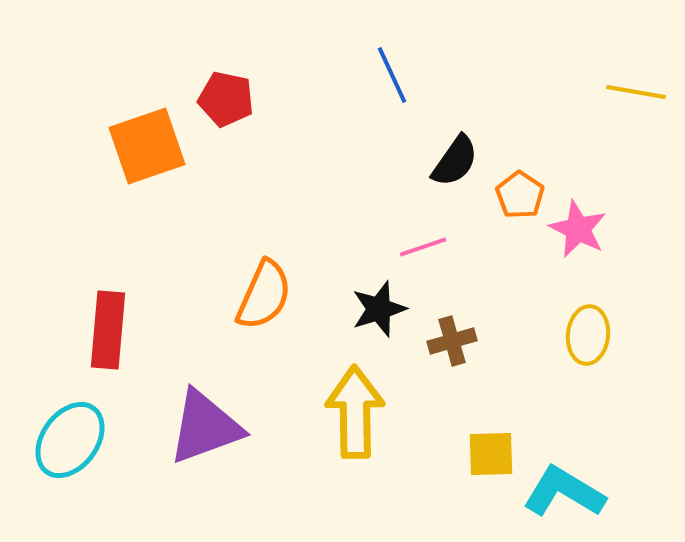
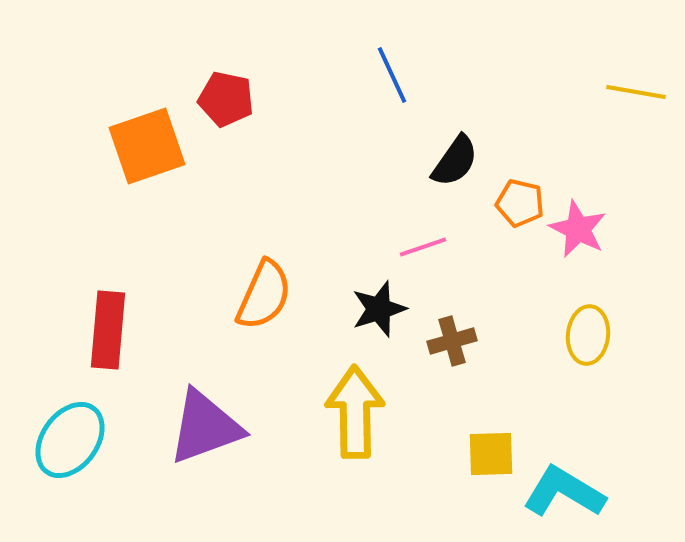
orange pentagon: moved 8 px down; rotated 21 degrees counterclockwise
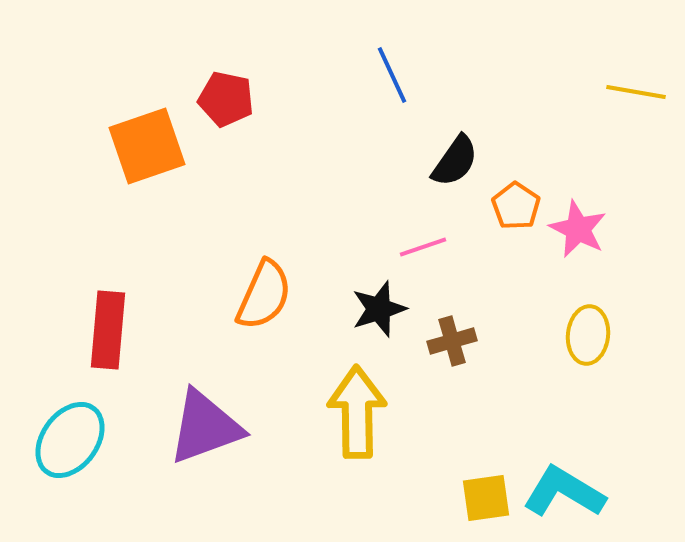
orange pentagon: moved 4 px left, 3 px down; rotated 21 degrees clockwise
yellow arrow: moved 2 px right
yellow square: moved 5 px left, 44 px down; rotated 6 degrees counterclockwise
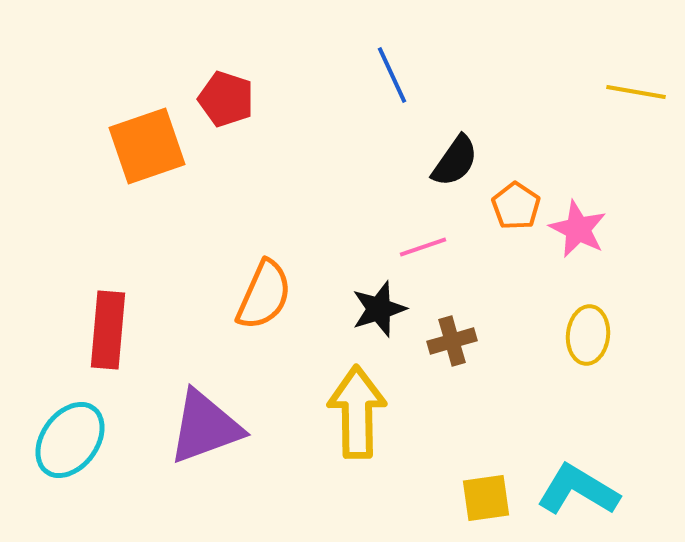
red pentagon: rotated 6 degrees clockwise
cyan L-shape: moved 14 px right, 2 px up
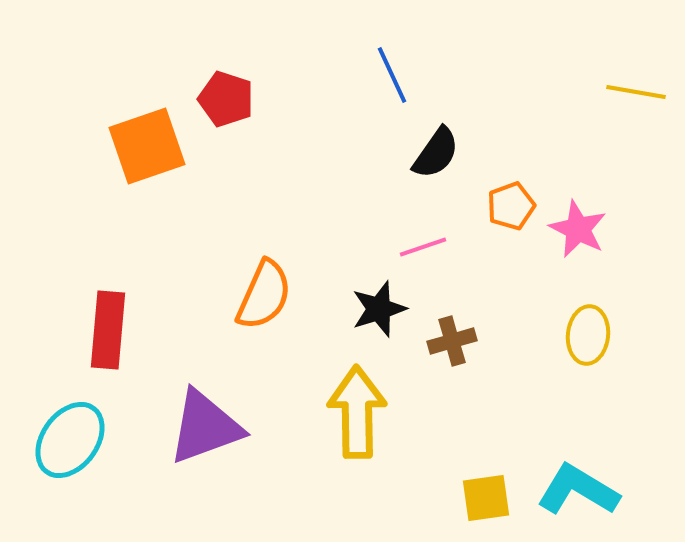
black semicircle: moved 19 px left, 8 px up
orange pentagon: moved 5 px left; rotated 18 degrees clockwise
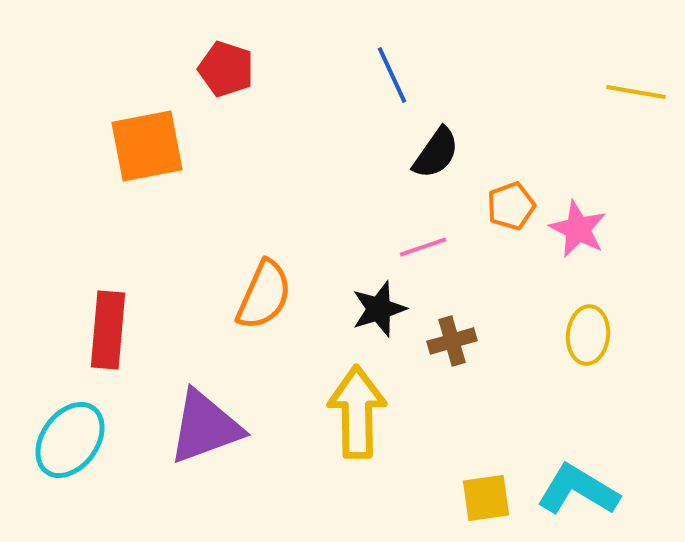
red pentagon: moved 30 px up
orange square: rotated 8 degrees clockwise
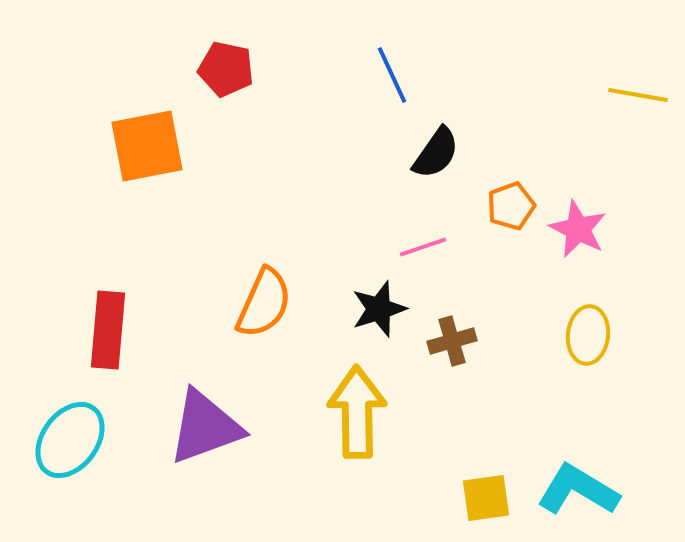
red pentagon: rotated 6 degrees counterclockwise
yellow line: moved 2 px right, 3 px down
orange semicircle: moved 8 px down
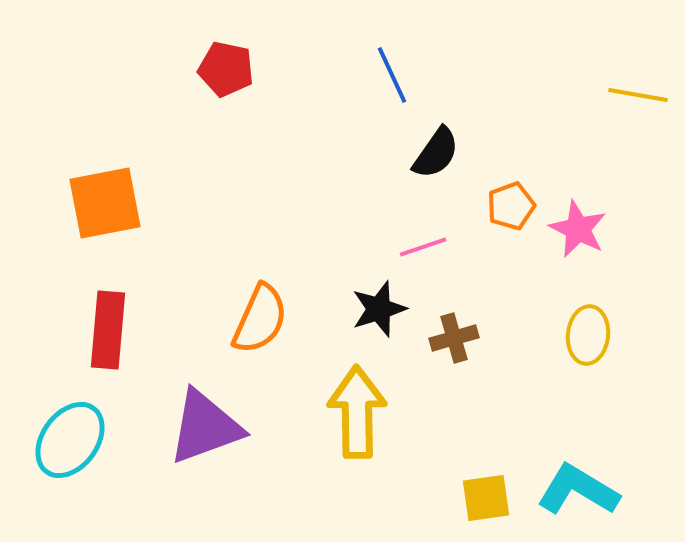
orange square: moved 42 px left, 57 px down
orange semicircle: moved 4 px left, 16 px down
brown cross: moved 2 px right, 3 px up
